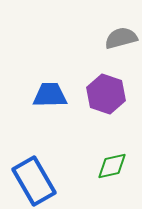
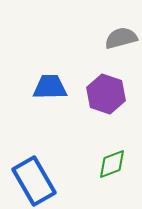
blue trapezoid: moved 8 px up
green diamond: moved 2 px up; rotated 8 degrees counterclockwise
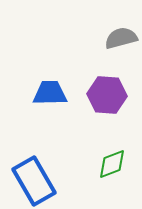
blue trapezoid: moved 6 px down
purple hexagon: moved 1 px right, 1 px down; rotated 15 degrees counterclockwise
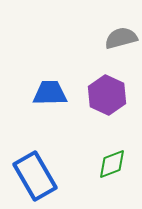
purple hexagon: rotated 21 degrees clockwise
blue rectangle: moved 1 px right, 5 px up
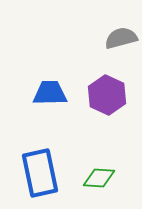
green diamond: moved 13 px left, 14 px down; rotated 24 degrees clockwise
blue rectangle: moved 5 px right, 3 px up; rotated 18 degrees clockwise
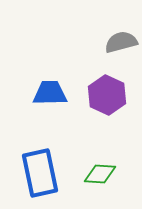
gray semicircle: moved 4 px down
green diamond: moved 1 px right, 4 px up
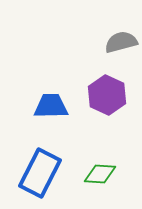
blue trapezoid: moved 1 px right, 13 px down
blue rectangle: rotated 39 degrees clockwise
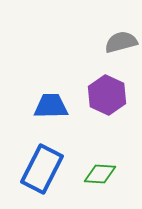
blue rectangle: moved 2 px right, 4 px up
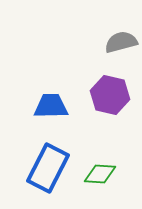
purple hexagon: moved 3 px right; rotated 12 degrees counterclockwise
blue rectangle: moved 6 px right, 1 px up
